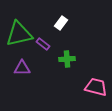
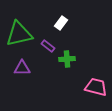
purple rectangle: moved 5 px right, 2 px down
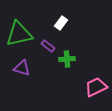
purple triangle: rotated 18 degrees clockwise
pink trapezoid: rotated 40 degrees counterclockwise
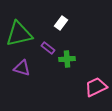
purple rectangle: moved 2 px down
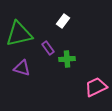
white rectangle: moved 2 px right, 2 px up
purple rectangle: rotated 16 degrees clockwise
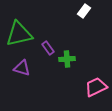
white rectangle: moved 21 px right, 10 px up
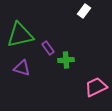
green triangle: moved 1 px right, 1 px down
green cross: moved 1 px left, 1 px down
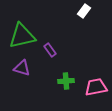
green triangle: moved 2 px right, 1 px down
purple rectangle: moved 2 px right, 2 px down
green cross: moved 21 px down
pink trapezoid: rotated 15 degrees clockwise
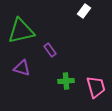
green triangle: moved 1 px left, 5 px up
pink trapezoid: rotated 85 degrees clockwise
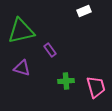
white rectangle: rotated 32 degrees clockwise
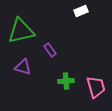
white rectangle: moved 3 px left
purple triangle: moved 1 px right, 1 px up
